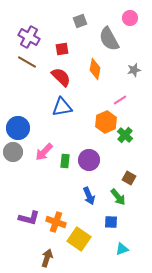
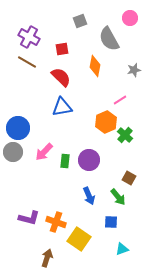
orange diamond: moved 3 px up
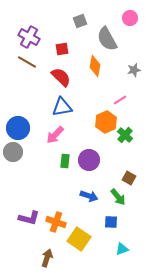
gray semicircle: moved 2 px left
pink arrow: moved 11 px right, 17 px up
blue arrow: rotated 48 degrees counterclockwise
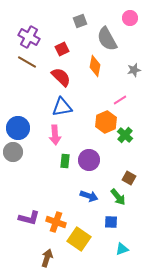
red square: rotated 16 degrees counterclockwise
pink arrow: rotated 48 degrees counterclockwise
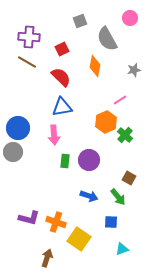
purple cross: rotated 25 degrees counterclockwise
pink arrow: moved 1 px left
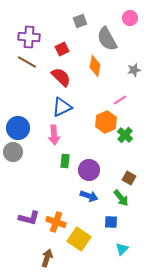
blue triangle: rotated 15 degrees counterclockwise
purple circle: moved 10 px down
green arrow: moved 3 px right, 1 px down
cyan triangle: rotated 24 degrees counterclockwise
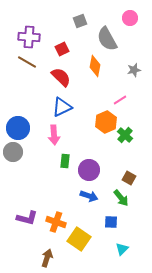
purple L-shape: moved 2 px left
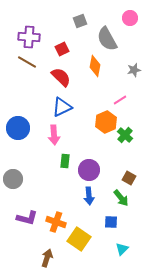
gray circle: moved 27 px down
blue arrow: rotated 66 degrees clockwise
